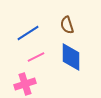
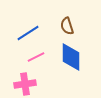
brown semicircle: moved 1 px down
pink cross: rotated 10 degrees clockwise
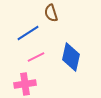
brown semicircle: moved 16 px left, 13 px up
blue diamond: rotated 12 degrees clockwise
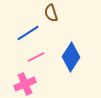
blue diamond: rotated 20 degrees clockwise
pink cross: rotated 15 degrees counterclockwise
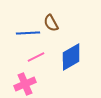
brown semicircle: moved 10 px down; rotated 12 degrees counterclockwise
blue line: rotated 30 degrees clockwise
blue diamond: rotated 28 degrees clockwise
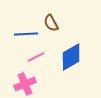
blue line: moved 2 px left, 1 px down
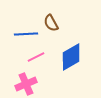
pink cross: moved 1 px right
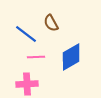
blue line: rotated 40 degrees clockwise
pink line: rotated 24 degrees clockwise
pink cross: moved 1 px right; rotated 20 degrees clockwise
